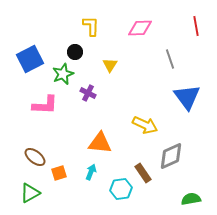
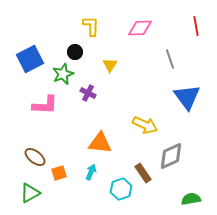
cyan hexagon: rotated 10 degrees counterclockwise
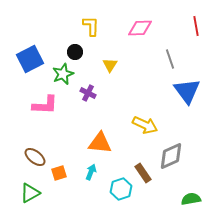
blue triangle: moved 6 px up
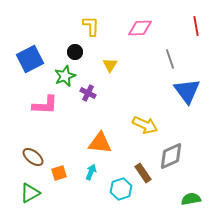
green star: moved 2 px right, 2 px down
brown ellipse: moved 2 px left
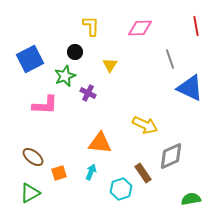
blue triangle: moved 3 px right, 3 px up; rotated 28 degrees counterclockwise
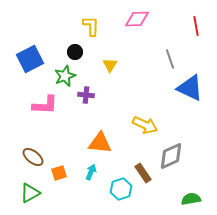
pink diamond: moved 3 px left, 9 px up
purple cross: moved 2 px left, 2 px down; rotated 21 degrees counterclockwise
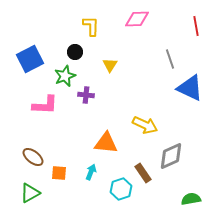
orange triangle: moved 6 px right
orange square: rotated 21 degrees clockwise
